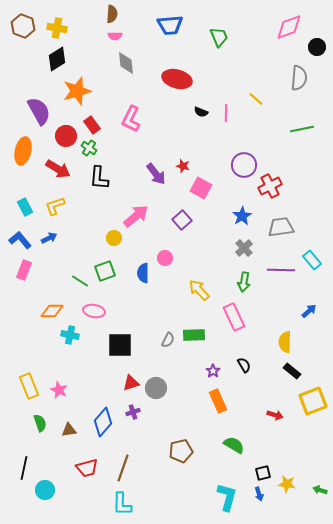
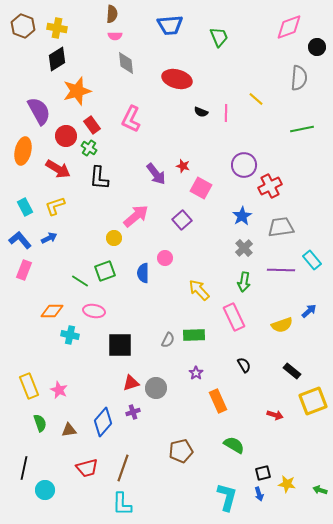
yellow semicircle at (285, 342): moved 3 px left, 17 px up; rotated 110 degrees counterclockwise
purple star at (213, 371): moved 17 px left, 2 px down
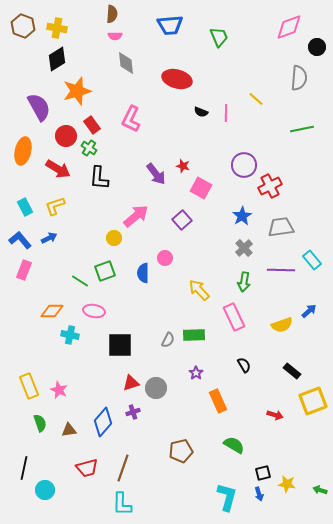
purple semicircle at (39, 111): moved 4 px up
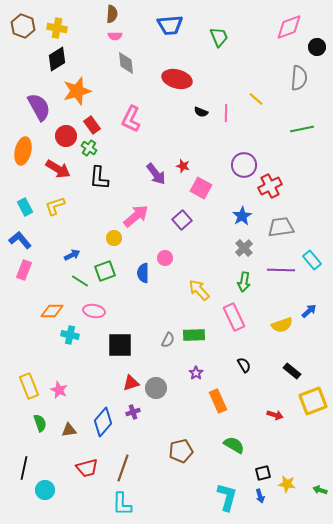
blue arrow at (49, 238): moved 23 px right, 17 px down
blue arrow at (259, 494): moved 1 px right, 2 px down
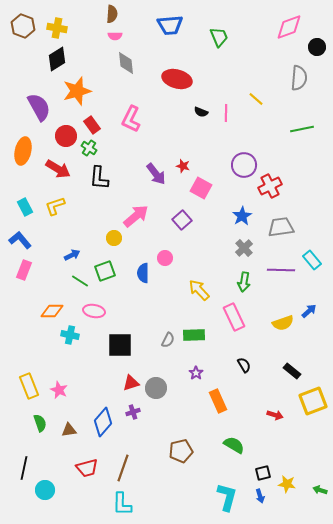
yellow semicircle at (282, 325): moved 1 px right, 2 px up
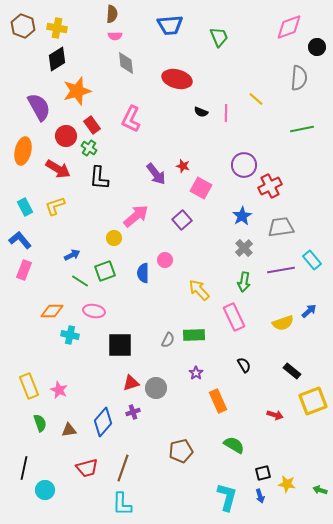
pink circle at (165, 258): moved 2 px down
purple line at (281, 270): rotated 12 degrees counterclockwise
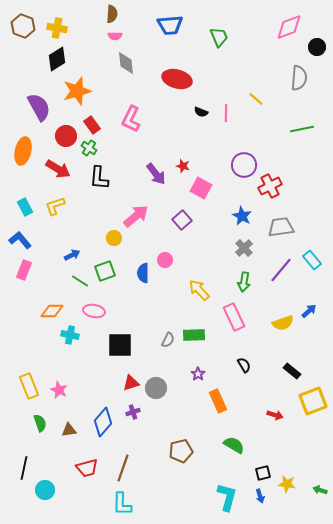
blue star at (242, 216): rotated 12 degrees counterclockwise
purple line at (281, 270): rotated 40 degrees counterclockwise
purple star at (196, 373): moved 2 px right, 1 px down
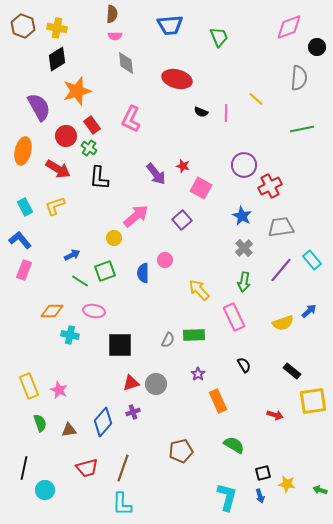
gray circle at (156, 388): moved 4 px up
yellow square at (313, 401): rotated 12 degrees clockwise
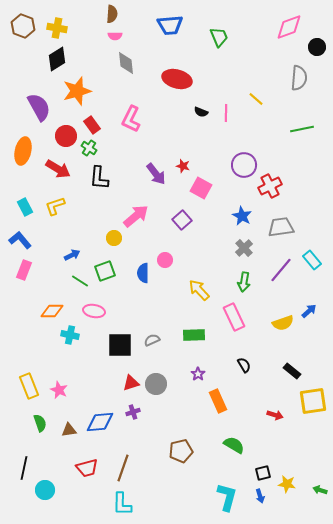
gray semicircle at (168, 340): moved 16 px left; rotated 140 degrees counterclockwise
blue diamond at (103, 422): moved 3 px left; rotated 44 degrees clockwise
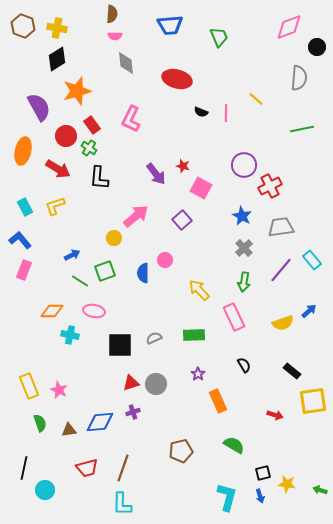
gray semicircle at (152, 340): moved 2 px right, 2 px up
